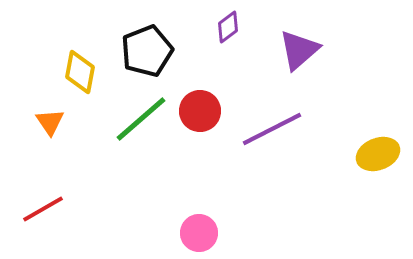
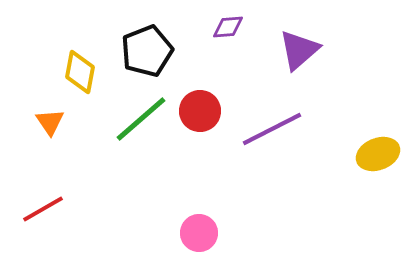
purple diamond: rotated 32 degrees clockwise
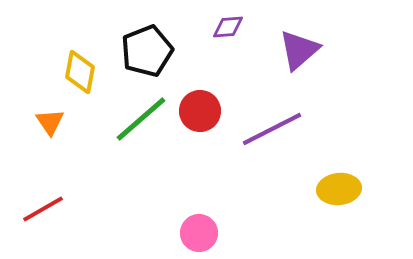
yellow ellipse: moved 39 px left, 35 px down; rotated 15 degrees clockwise
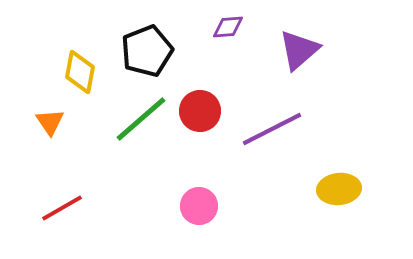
red line: moved 19 px right, 1 px up
pink circle: moved 27 px up
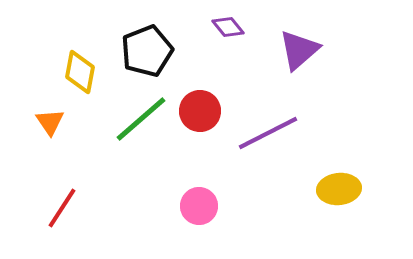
purple diamond: rotated 56 degrees clockwise
purple line: moved 4 px left, 4 px down
red line: rotated 27 degrees counterclockwise
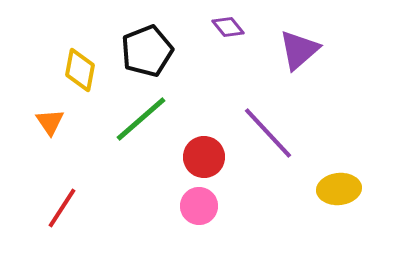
yellow diamond: moved 2 px up
red circle: moved 4 px right, 46 px down
purple line: rotated 74 degrees clockwise
